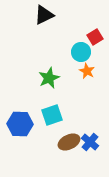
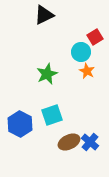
green star: moved 2 px left, 4 px up
blue hexagon: rotated 25 degrees clockwise
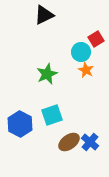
red square: moved 1 px right, 2 px down
orange star: moved 1 px left, 1 px up
brown ellipse: rotated 10 degrees counterclockwise
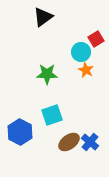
black triangle: moved 1 px left, 2 px down; rotated 10 degrees counterclockwise
green star: rotated 25 degrees clockwise
blue hexagon: moved 8 px down
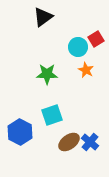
cyan circle: moved 3 px left, 5 px up
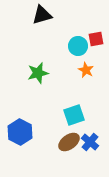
black triangle: moved 1 px left, 2 px up; rotated 20 degrees clockwise
red square: rotated 21 degrees clockwise
cyan circle: moved 1 px up
green star: moved 9 px left, 1 px up; rotated 15 degrees counterclockwise
cyan square: moved 22 px right
